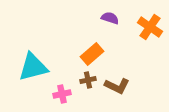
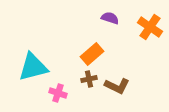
brown cross: moved 1 px right, 1 px up
pink cross: moved 4 px left, 1 px up; rotated 30 degrees clockwise
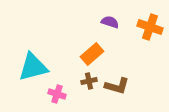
purple semicircle: moved 4 px down
orange cross: rotated 15 degrees counterclockwise
brown cross: moved 2 px down
brown L-shape: rotated 10 degrees counterclockwise
pink cross: moved 1 px left, 1 px down
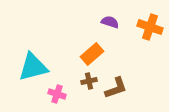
brown L-shape: moved 1 px left, 2 px down; rotated 35 degrees counterclockwise
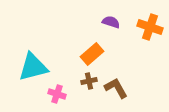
purple semicircle: moved 1 px right
brown L-shape: rotated 100 degrees counterclockwise
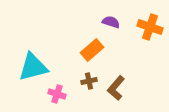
orange rectangle: moved 4 px up
brown L-shape: rotated 110 degrees counterclockwise
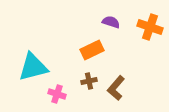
orange rectangle: rotated 15 degrees clockwise
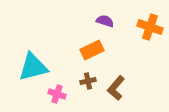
purple semicircle: moved 6 px left, 1 px up
brown cross: moved 1 px left
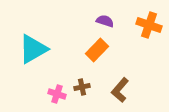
orange cross: moved 1 px left, 2 px up
orange rectangle: moved 5 px right; rotated 20 degrees counterclockwise
cyan triangle: moved 18 px up; rotated 16 degrees counterclockwise
brown cross: moved 6 px left, 6 px down
brown L-shape: moved 4 px right, 2 px down
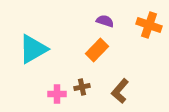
brown L-shape: moved 1 px down
pink cross: rotated 18 degrees counterclockwise
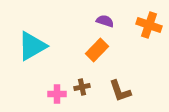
cyan triangle: moved 1 px left, 3 px up
brown L-shape: rotated 60 degrees counterclockwise
